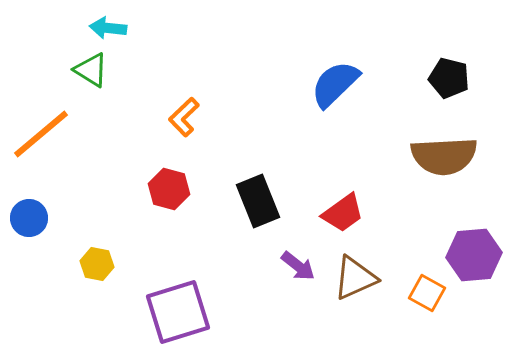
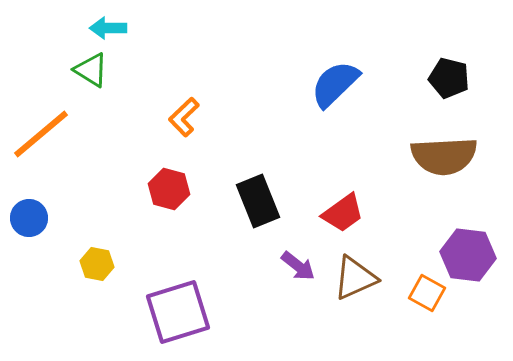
cyan arrow: rotated 6 degrees counterclockwise
purple hexagon: moved 6 px left; rotated 12 degrees clockwise
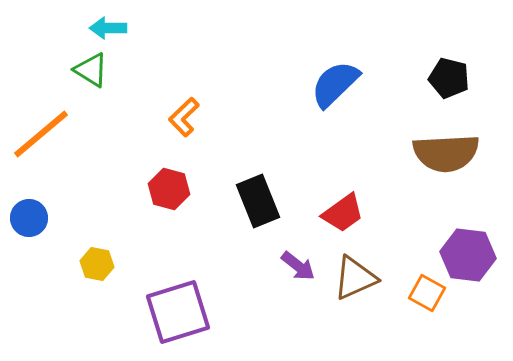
brown semicircle: moved 2 px right, 3 px up
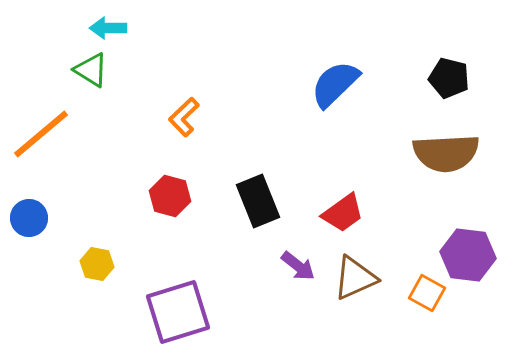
red hexagon: moved 1 px right, 7 px down
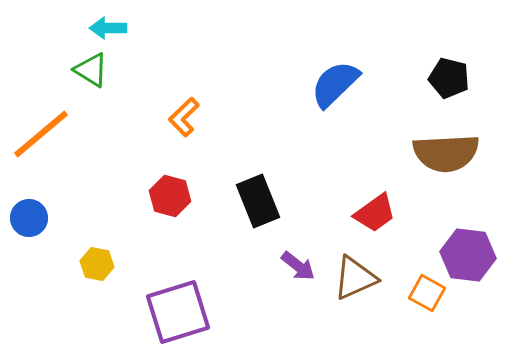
red trapezoid: moved 32 px right
